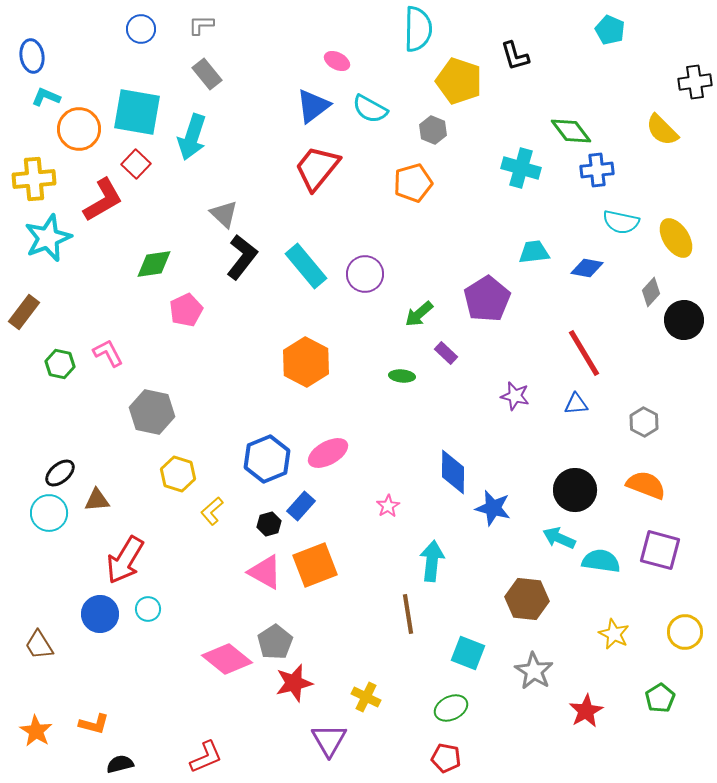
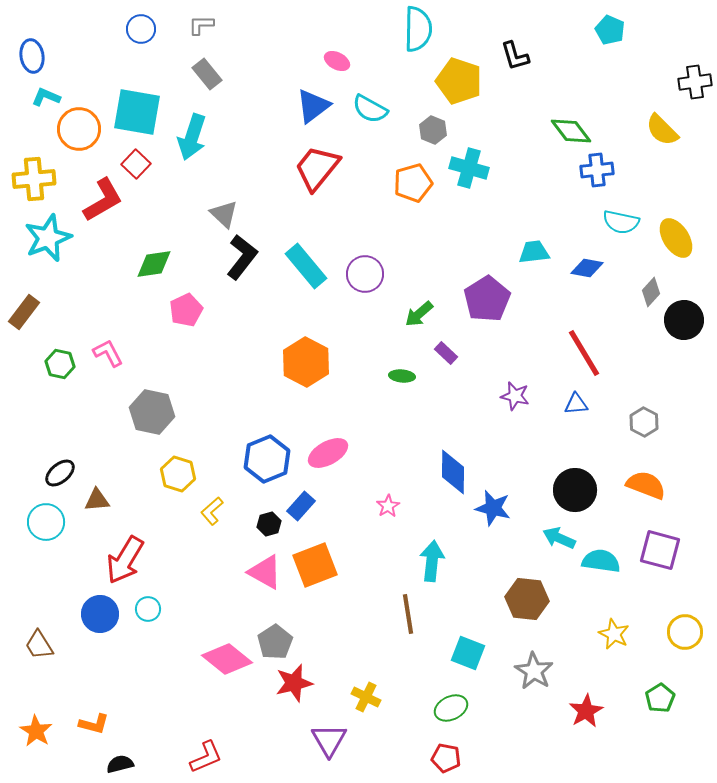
cyan cross at (521, 168): moved 52 px left
cyan circle at (49, 513): moved 3 px left, 9 px down
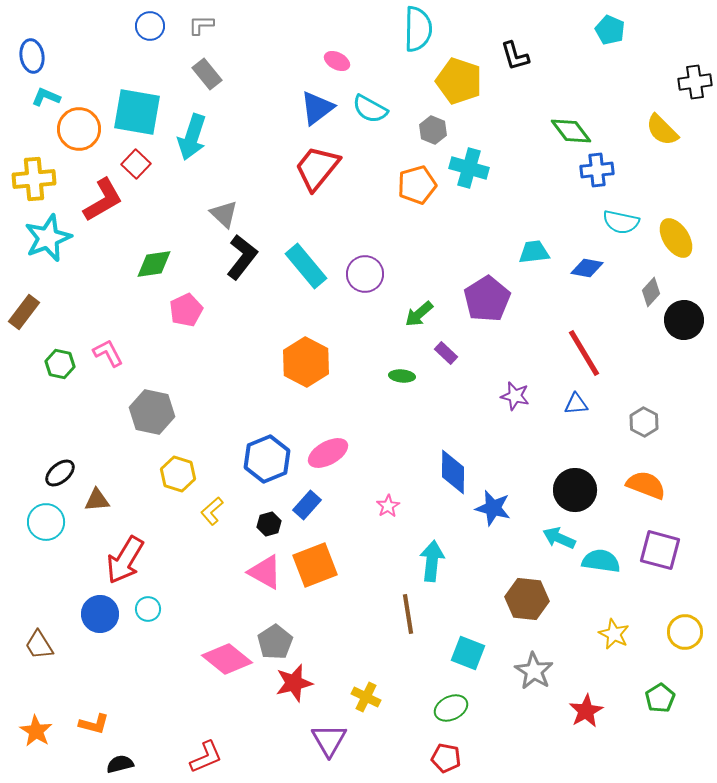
blue circle at (141, 29): moved 9 px right, 3 px up
blue triangle at (313, 106): moved 4 px right, 2 px down
orange pentagon at (413, 183): moved 4 px right, 2 px down
blue rectangle at (301, 506): moved 6 px right, 1 px up
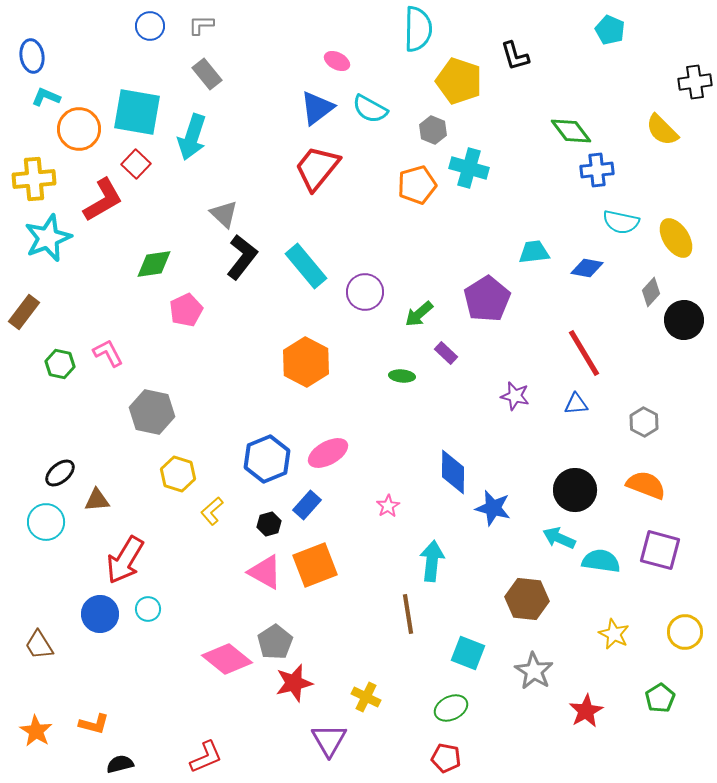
purple circle at (365, 274): moved 18 px down
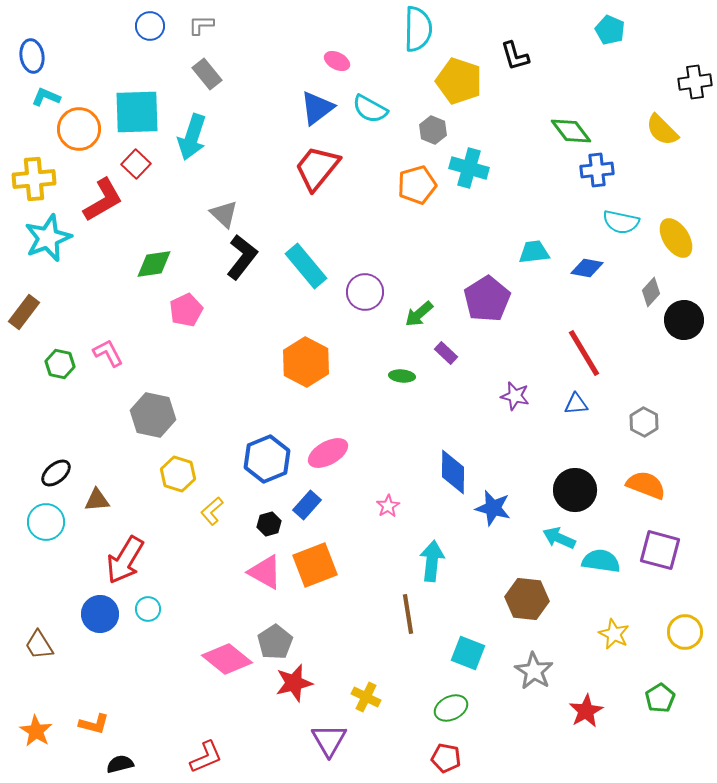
cyan square at (137, 112): rotated 12 degrees counterclockwise
gray hexagon at (152, 412): moved 1 px right, 3 px down
black ellipse at (60, 473): moved 4 px left
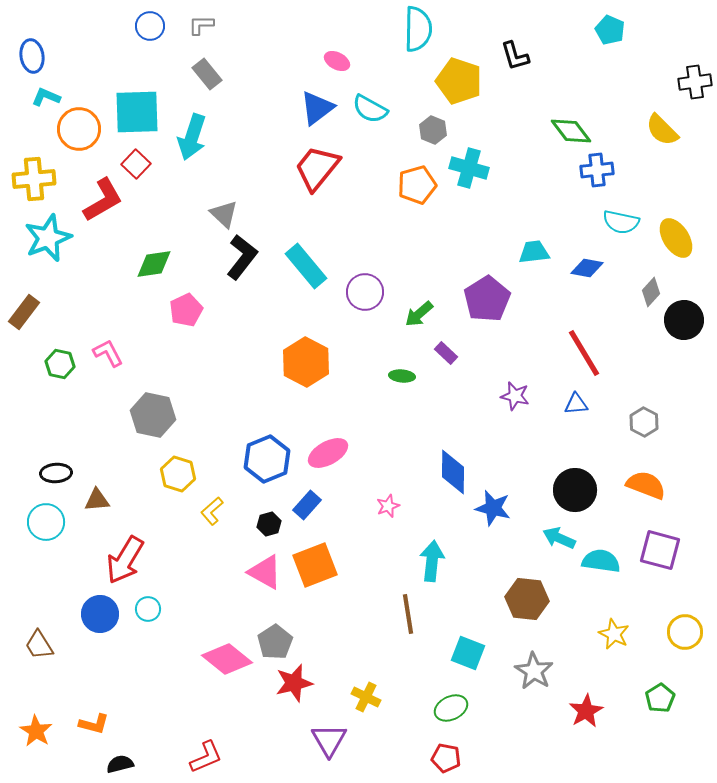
black ellipse at (56, 473): rotated 36 degrees clockwise
pink star at (388, 506): rotated 10 degrees clockwise
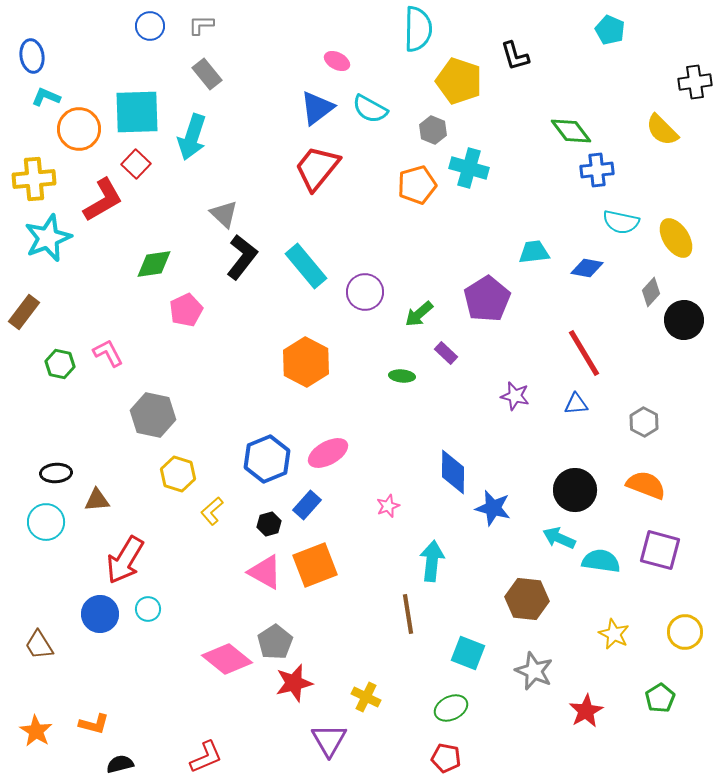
gray star at (534, 671): rotated 9 degrees counterclockwise
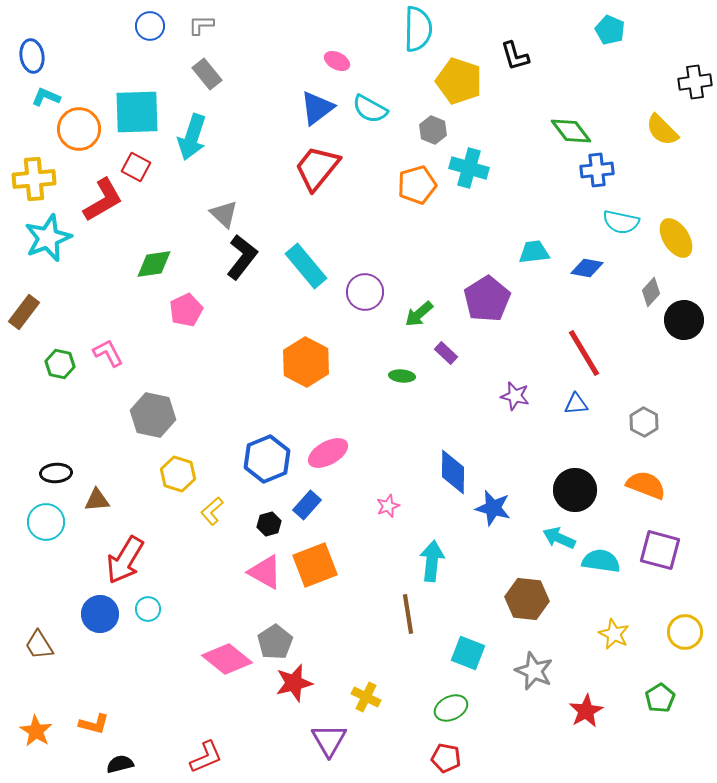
red square at (136, 164): moved 3 px down; rotated 16 degrees counterclockwise
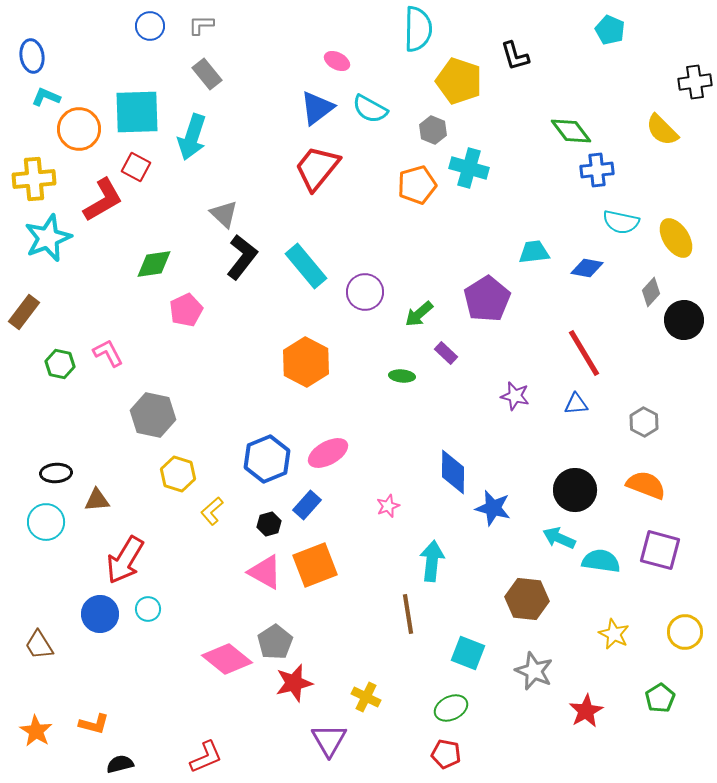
red pentagon at (446, 758): moved 4 px up
